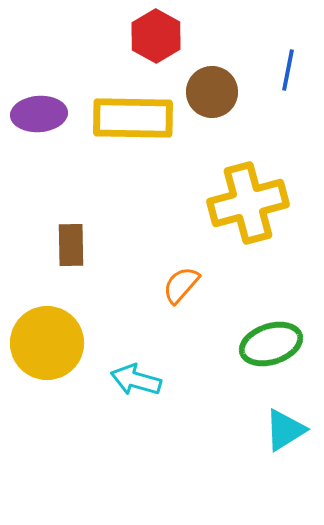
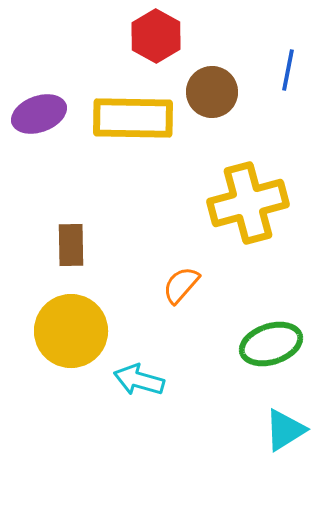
purple ellipse: rotated 16 degrees counterclockwise
yellow circle: moved 24 px right, 12 px up
cyan arrow: moved 3 px right
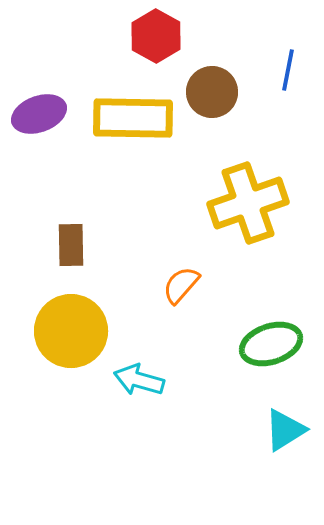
yellow cross: rotated 4 degrees counterclockwise
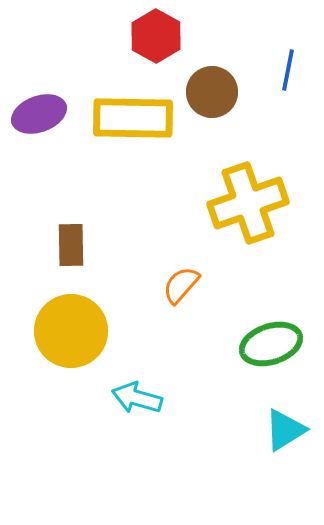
cyan arrow: moved 2 px left, 18 px down
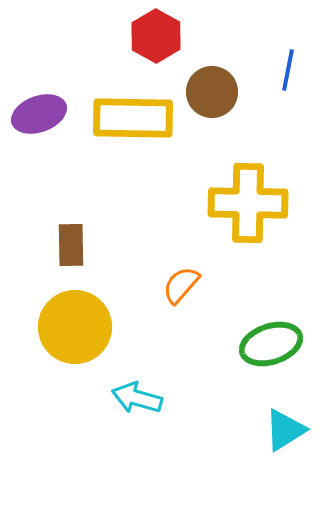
yellow cross: rotated 20 degrees clockwise
yellow circle: moved 4 px right, 4 px up
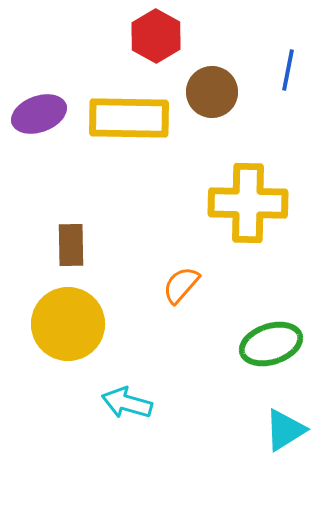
yellow rectangle: moved 4 px left
yellow circle: moved 7 px left, 3 px up
cyan arrow: moved 10 px left, 5 px down
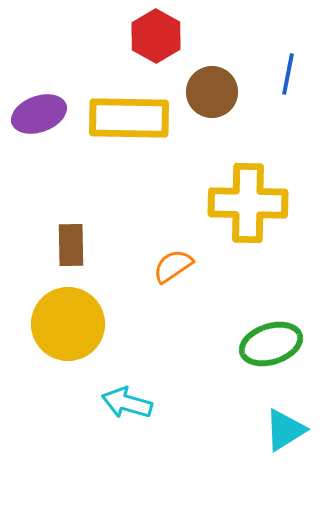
blue line: moved 4 px down
orange semicircle: moved 8 px left, 19 px up; rotated 15 degrees clockwise
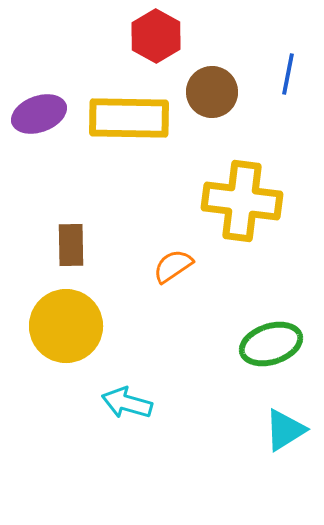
yellow cross: moved 6 px left, 2 px up; rotated 6 degrees clockwise
yellow circle: moved 2 px left, 2 px down
